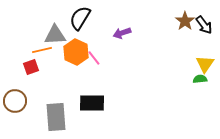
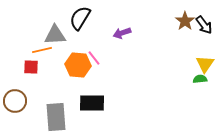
orange hexagon: moved 2 px right, 13 px down; rotated 20 degrees counterclockwise
red square: rotated 21 degrees clockwise
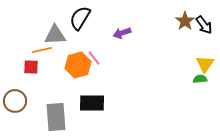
orange hexagon: rotated 20 degrees counterclockwise
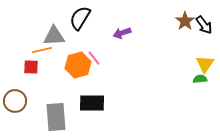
gray triangle: moved 1 px left, 1 px down
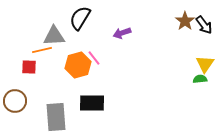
red square: moved 2 px left
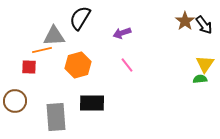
pink line: moved 33 px right, 7 px down
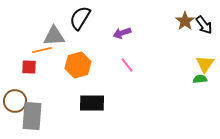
gray rectangle: moved 24 px left, 1 px up; rotated 8 degrees clockwise
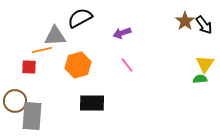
black semicircle: rotated 30 degrees clockwise
gray triangle: moved 1 px right
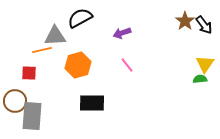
red square: moved 6 px down
